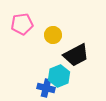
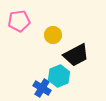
pink pentagon: moved 3 px left, 3 px up
blue cross: moved 4 px left; rotated 18 degrees clockwise
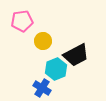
pink pentagon: moved 3 px right
yellow circle: moved 10 px left, 6 px down
cyan hexagon: moved 3 px left, 7 px up
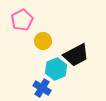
pink pentagon: moved 1 px up; rotated 20 degrees counterclockwise
